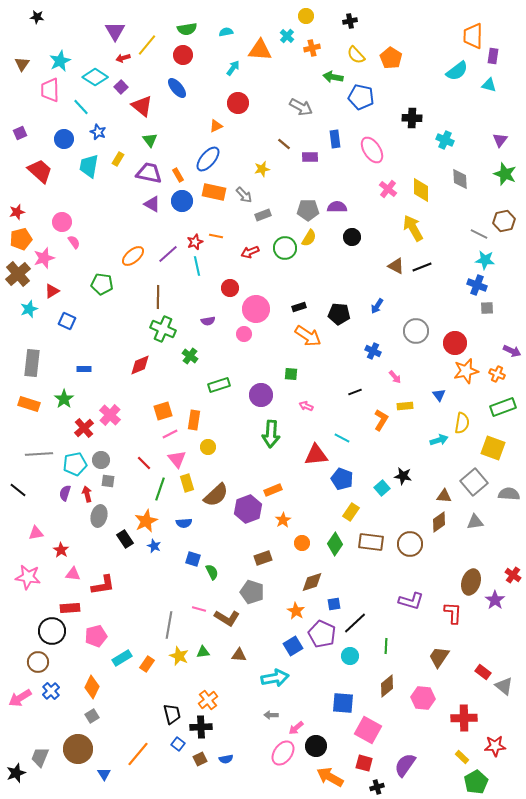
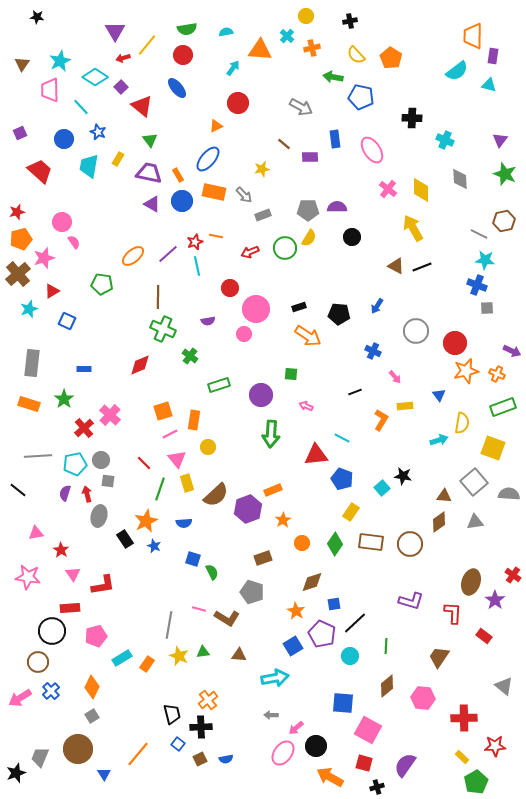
gray line at (39, 454): moved 1 px left, 2 px down
pink triangle at (73, 574): rotated 49 degrees clockwise
red rectangle at (483, 672): moved 1 px right, 36 px up
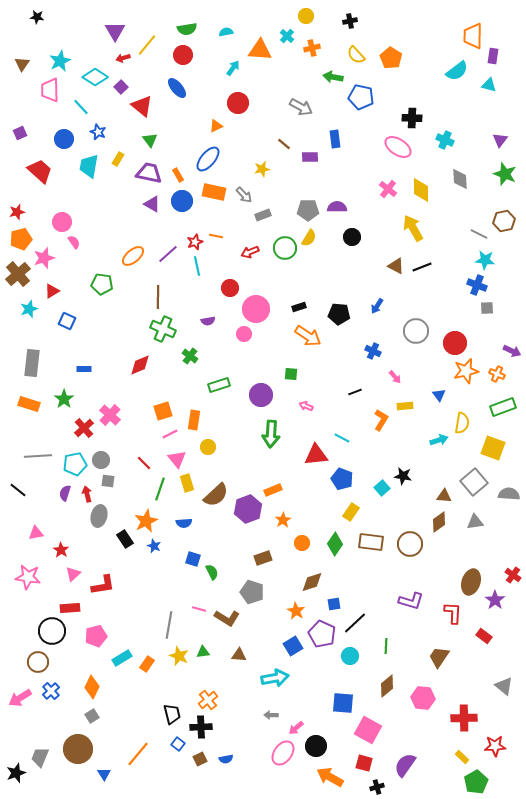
pink ellipse at (372, 150): moved 26 px right, 3 px up; rotated 24 degrees counterclockwise
pink triangle at (73, 574): rotated 21 degrees clockwise
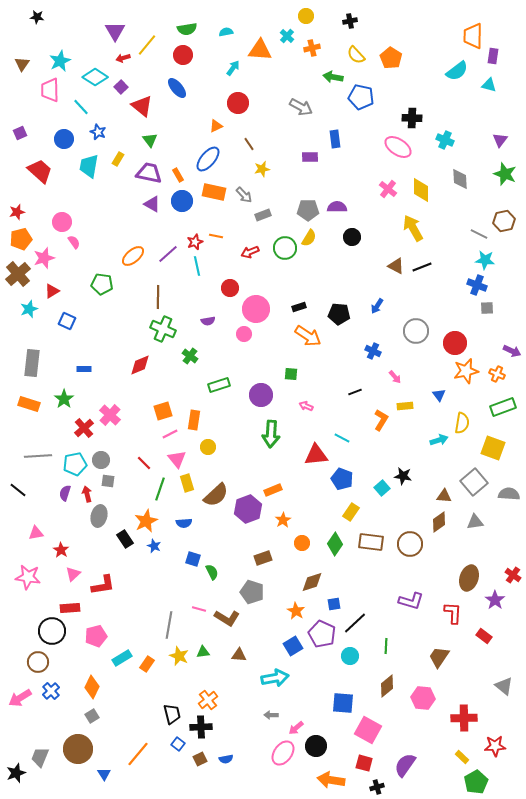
brown line at (284, 144): moved 35 px left; rotated 16 degrees clockwise
brown ellipse at (471, 582): moved 2 px left, 4 px up
orange arrow at (330, 777): moved 1 px right, 3 px down; rotated 20 degrees counterclockwise
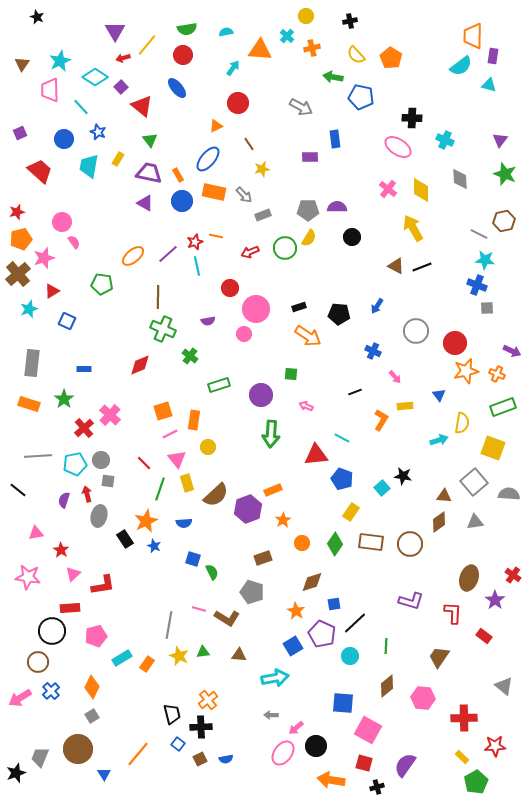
black star at (37, 17): rotated 16 degrees clockwise
cyan semicircle at (457, 71): moved 4 px right, 5 px up
purple triangle at (152, 204): moved 7 px left, 1 px up
purple semicircle at (65, 493): moved 1 px left, 7 px down
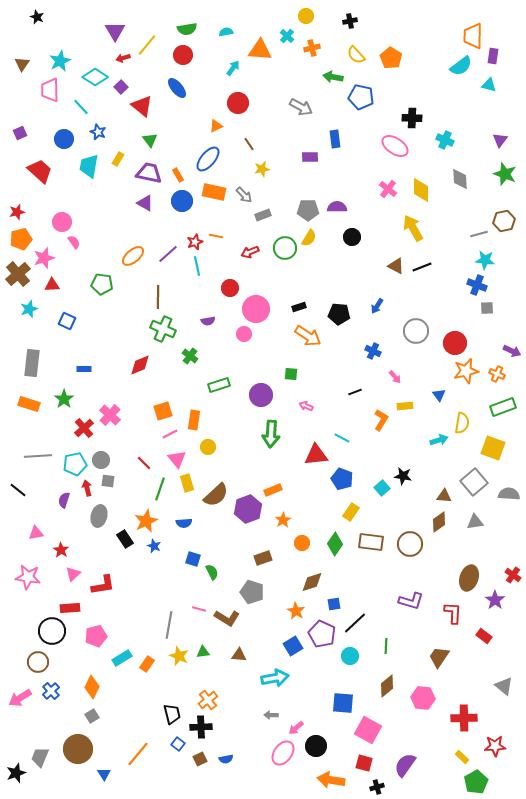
pink ellipse at (398, 147): moved 3 px left, 1 px up
gray line at (479, 234): rotated 42 degrees counterclockwise
red triangle at (52, 291): moved 6 px up; rotated 28 degrees clockwise
red arrow at (87, 494): moved 6 px up
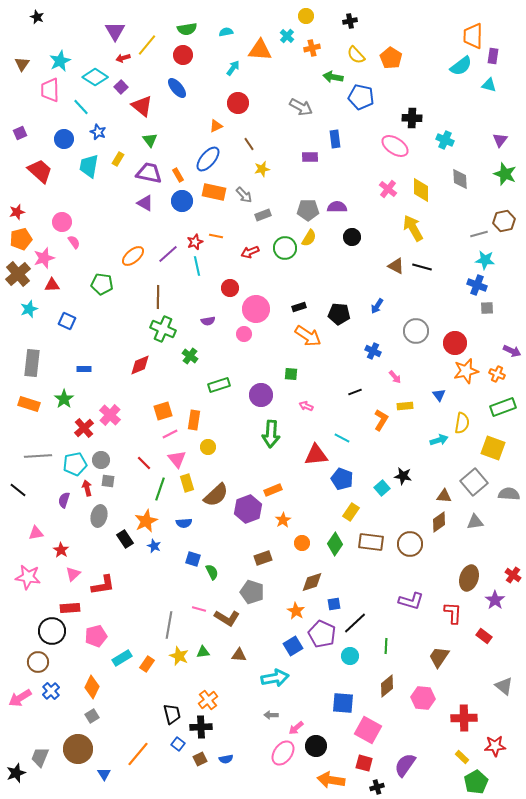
black line at (422, 267): rotated 36 degrees clockwise
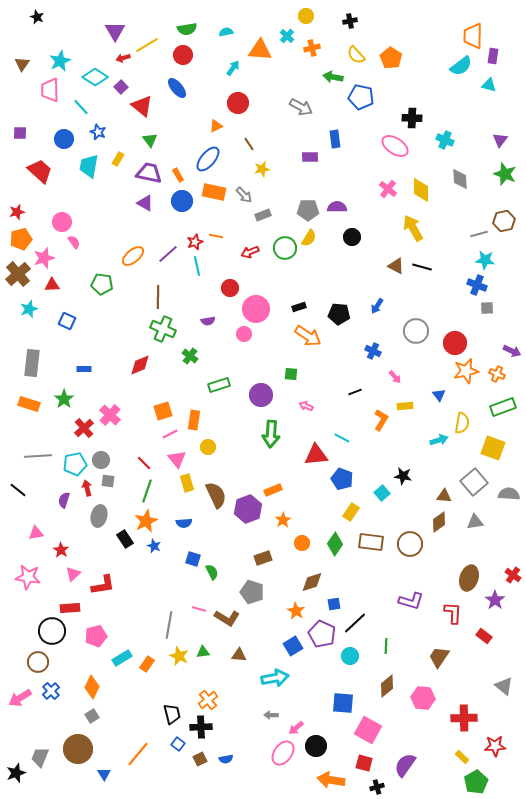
yellow line at (147, 45): rotated 20 degrees clockwise
purple square at (20, 133): rotated 24 degrees clockwise
cyan square at (382, 488): moved 5 px down
green line at (160, 489): moved 13 px left, 2 px down
brown semicircle at (216, 495): rotated 72 degrees counterclockwise
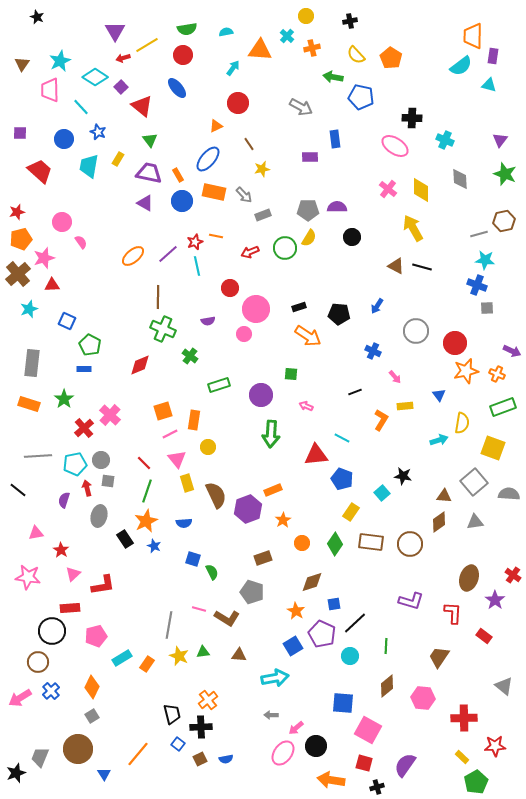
pink semicircle at (74, 242): moved 7 px right
green pentagon at (102, 284): moved 12 px left, 61 px down; rotated 20 degrees clockwise
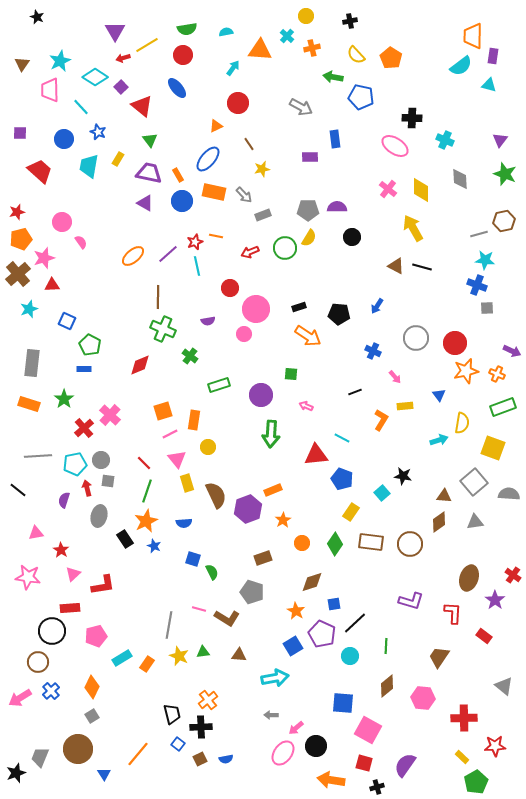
gray circle at (416, 331): moved 7 px down
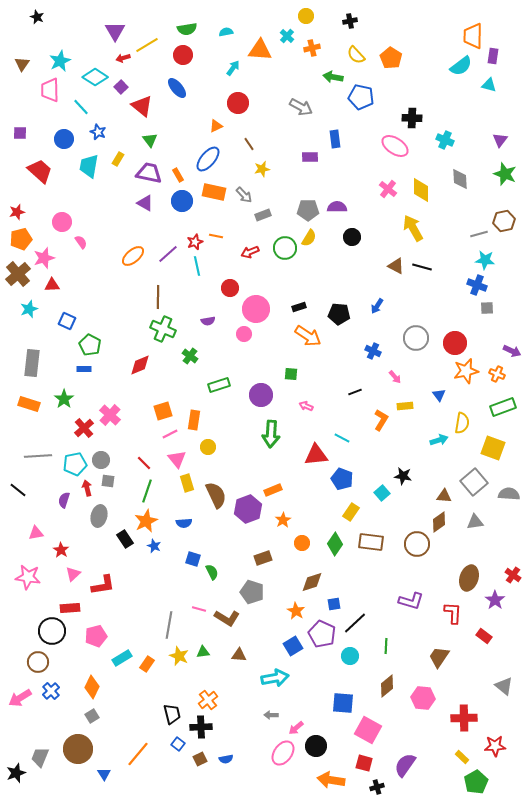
brown circle at (410, 544): moved 7 px right
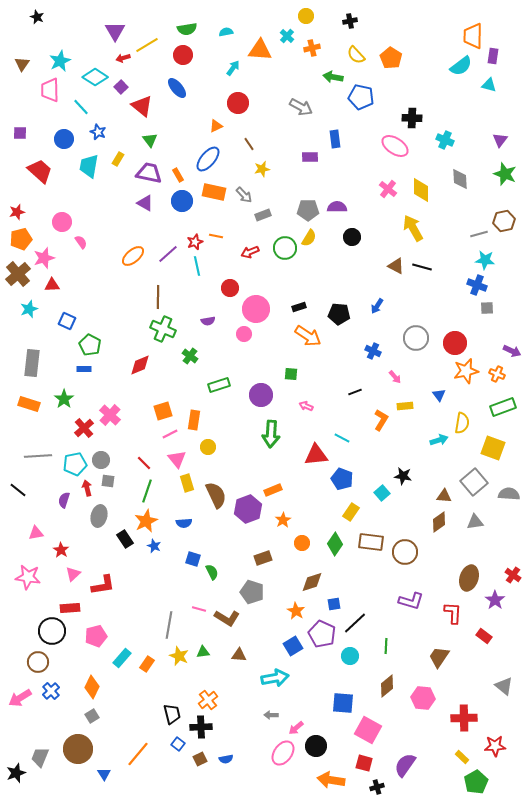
brown circle at (417, 544): moved 12 px left, 8 px down
cyan rectangle at (122, 658): rotated 18 degrees counterclockwise
